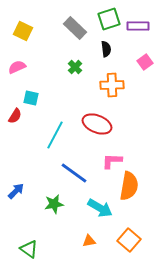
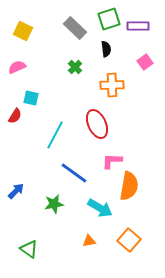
red ellipse: rotated 44 degrees clockwise
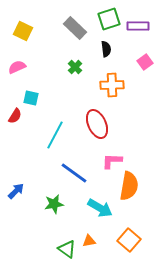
green triangle: moved 38 px right
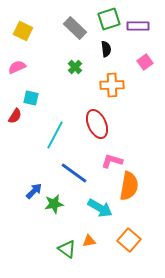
pink L-shape: rotated 15 degrees clockwise
blue arrow: moved 18 px right
